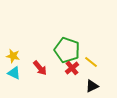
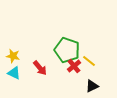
yellow line: moved 2 px left, 1 px up
red cross: moved 2 px right, 2 px up
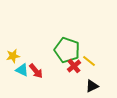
yellow star: rotated 24 degrees counterclockwise
red arrow: moved 4 px left, 3 px down
cyan triangle: moved 8 px right, 3 px up
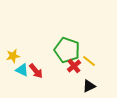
black triangle: moved 3 px left
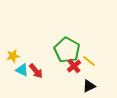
green pentagon: rotated 10 degrees clockwise
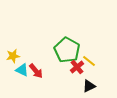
red cross: moved 3 px right, 1 px down
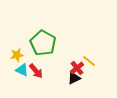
green pentagon: moved 24 px left, 7 px up
yellow star: moved 4 px right, 1 px up
red cross: moved 1 px down
black triangle: moved 15 px left, 8 px up
